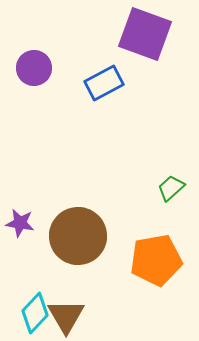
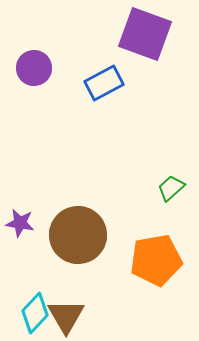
brown circle: moved 1 px up
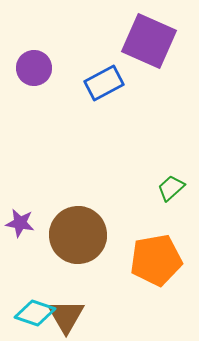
purple square: moved 4 px right, 7 px down; rotated 4 degrees clockwise
cyan diamond: rotated 66 degrees clockwise
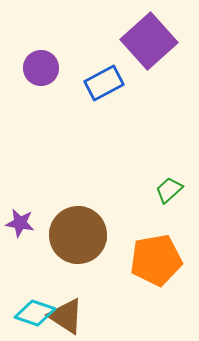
purple square: rotated 24 degrees clockwise
purple circle: moved 7 px right
green trapezoid: moved 2 px left, 2 px down
brown triangle: rotated 27 degrees counterclockwise
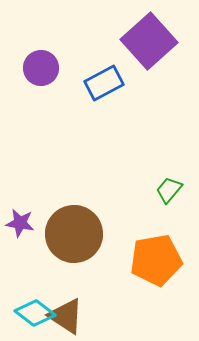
green trapezoid: rotated 8 degrees counterclockwise
brown circle: moved 4 px left, 1 px up
cyan diamond: rotated 18 degrees clockwise
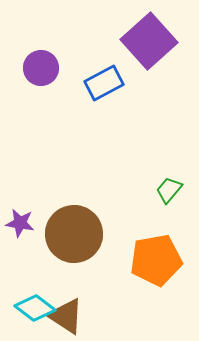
cyan diamond: moved 5 px up
